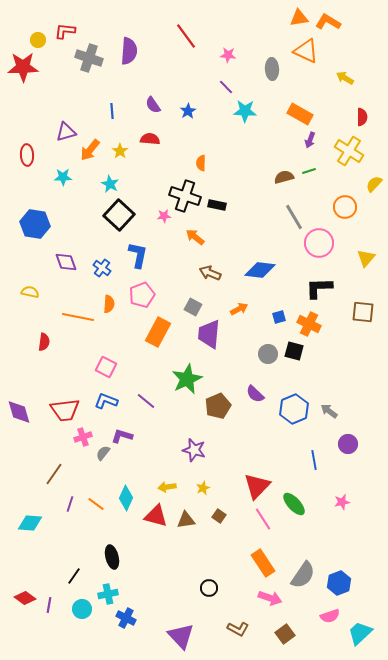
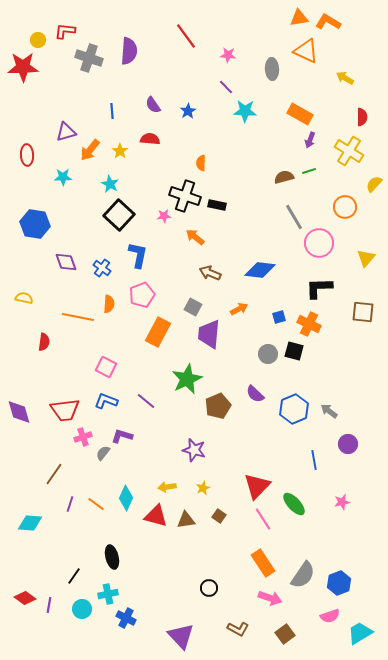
yellow semicircle at (30, 292): moved 6 px left, 6 px down
cyan trapezoid at (360, 633): rotated 12 degrees clockwise
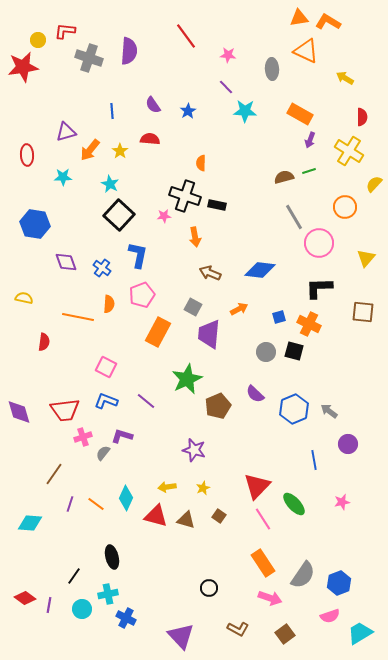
red star at (23, 67): rotated 8 degrees counterclockwise
orange arrow at (195, 237): rotated 138 degrees counterclockwise
gray circle at (268, 354): moved 2 px left, 2 px up
brown triangle at (186, 520): rotated 24 degrees clockwise
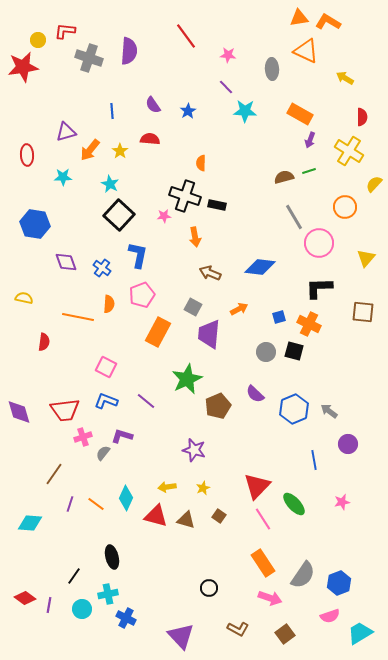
blue diamond at (260, 270): moved 3 px up
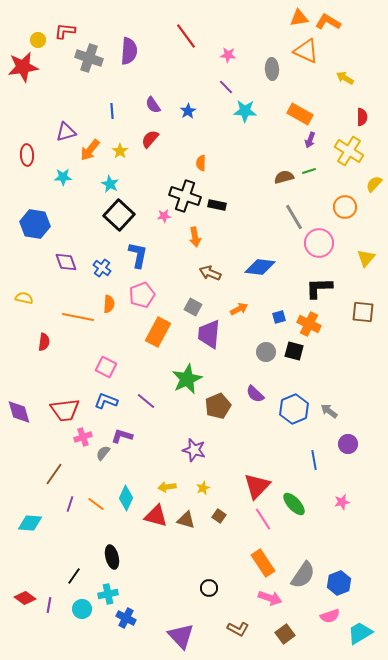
red semicircle at (150, 139): rotated 54 degrees counterclockwise
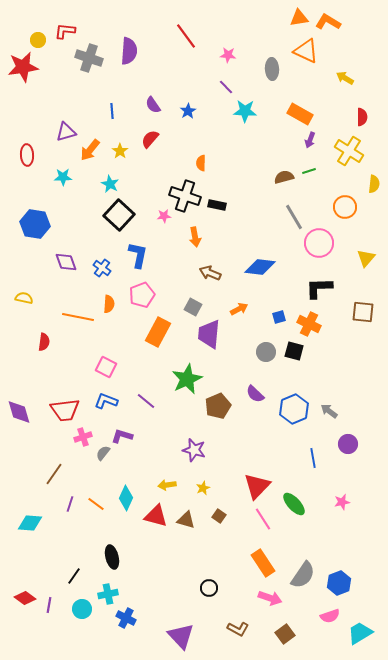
yellow semicircle at (374, 184): rotated 144 degrees clockwise
blue line at (314, 460): moved 1 px left, 2 px up
yellow arrow at (167, 487): moved 2 px up
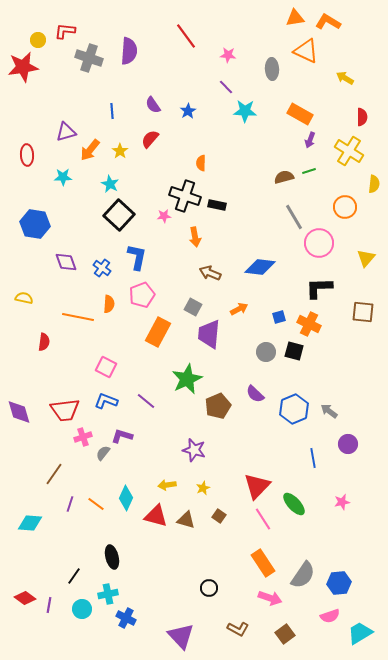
orange triangle at (299, 18): moved 4 px left
blue L-shape at (138, 255): moved 1 px left, 2 px down
blue hexagon at (339, 583): rotated 15 degrees clockwise
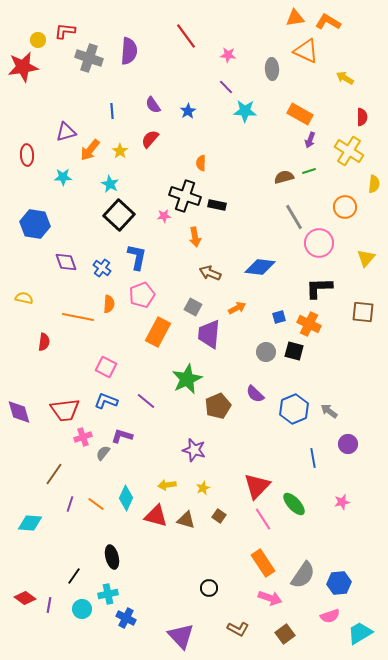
orange arrow at (239, 309): moved 2 px left, 1 px up
